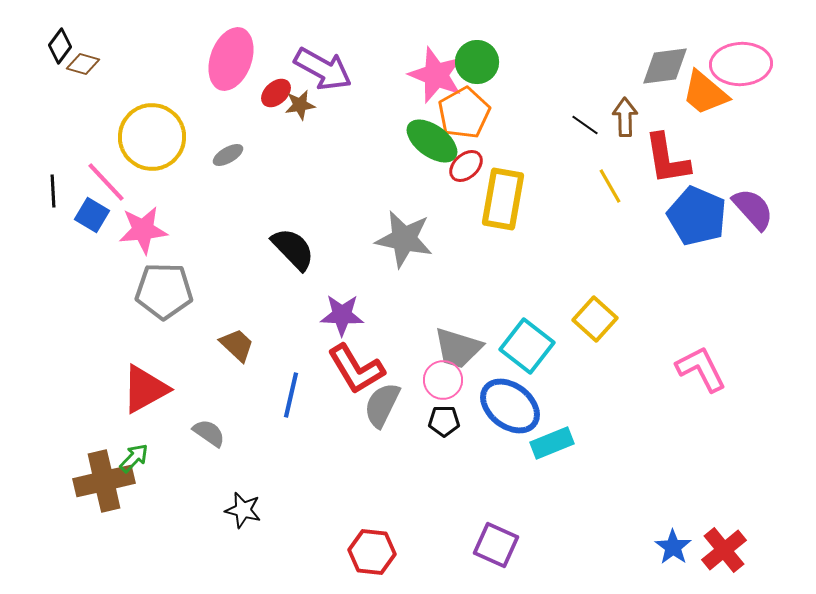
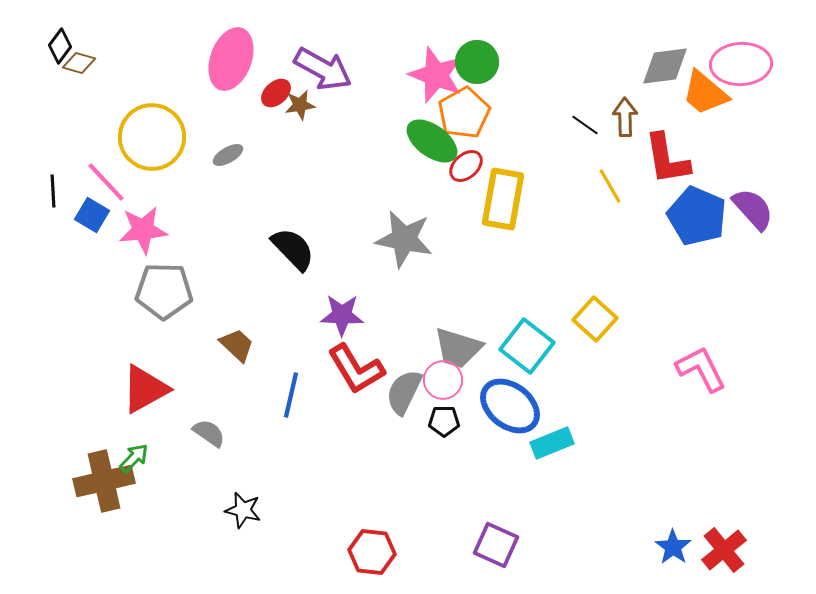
brown diamond at (83, 64): moved 4 px left, 1 px up
gray semicircle at (382, 405): moved 22 px right, 13 px up
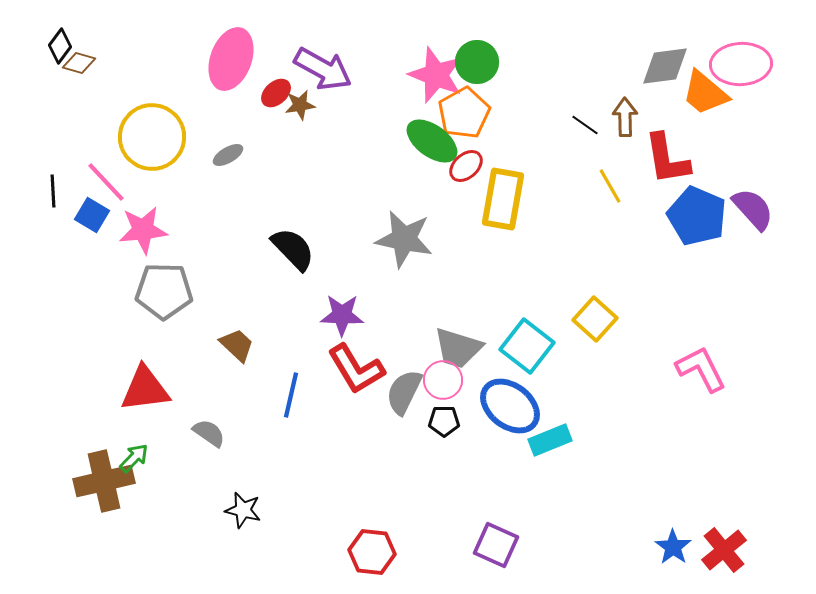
red triangle at (145, 389): rotated 22 degrees clockwise
cyan rectangle at (552, 443): moved 2 px left, 3 px up
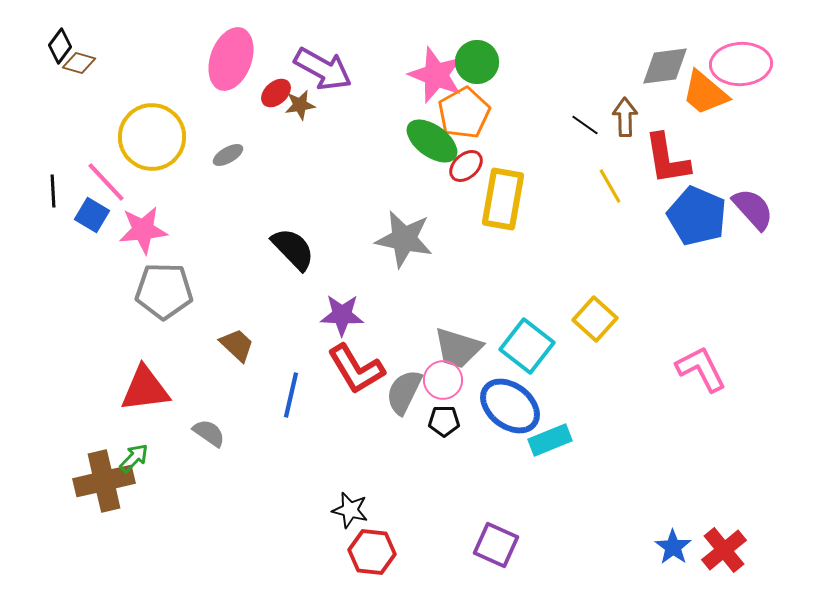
black star at (243, 510): moved 107 px right
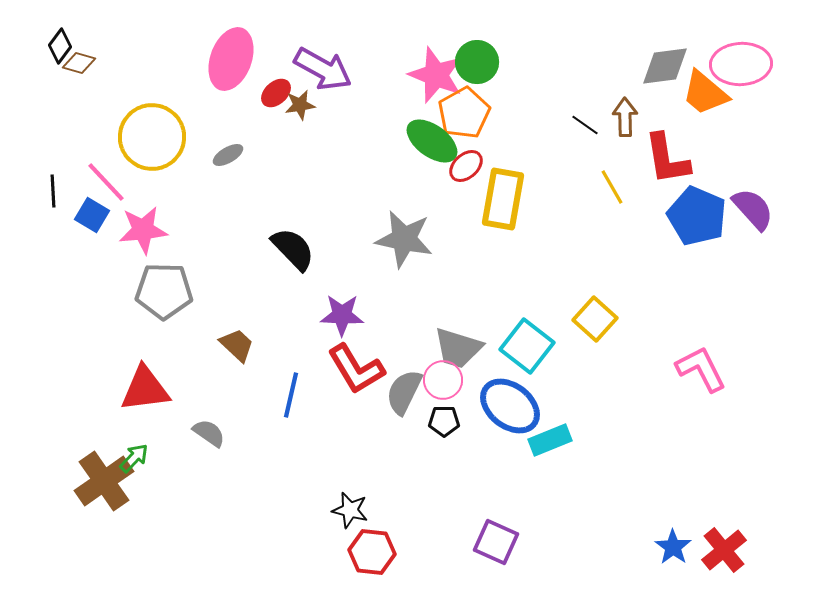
yellow line at (610, 186): moved 2 px right, 1 px down
brown cross at (104, 481): rotated 22 degrees counterclockwise
purple square at (496, 545): moved 3 px up
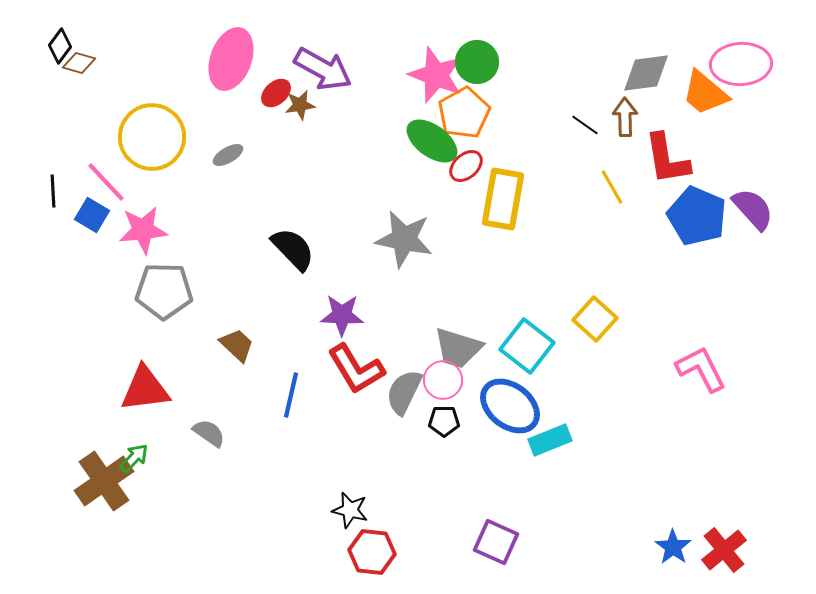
gray diamond at (665, 66): moved 19 px left, 7 px down
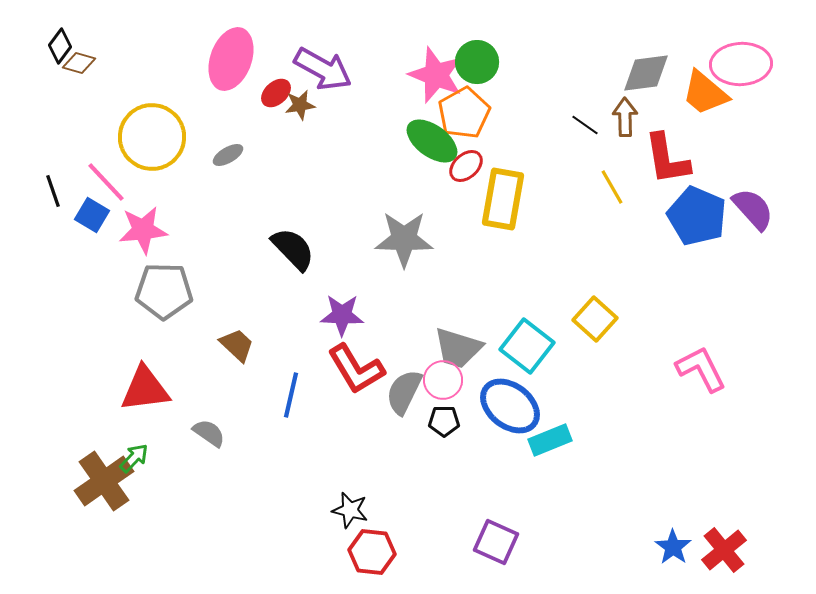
black line at (53, 191): rotated 16 degrees counterclockwise
gray star at (404, 239): rotated 10 degrees counterclockwise
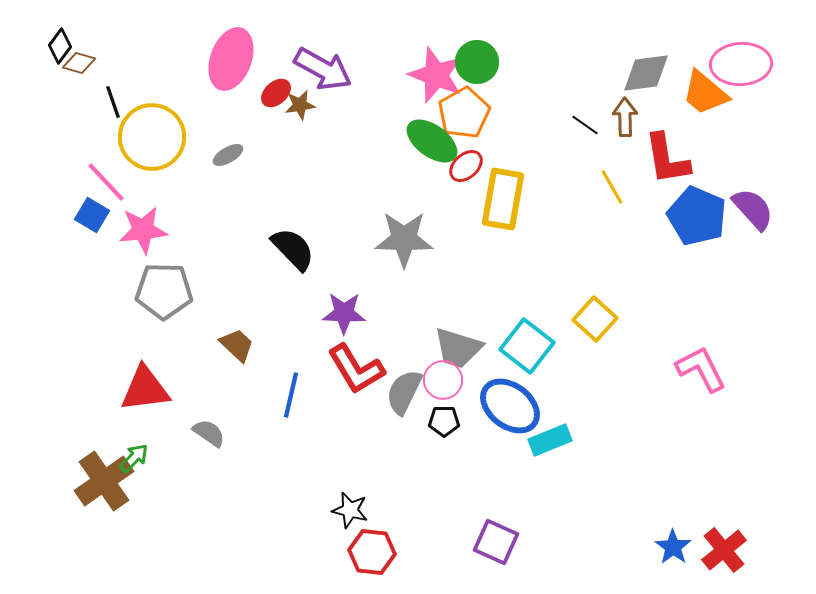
black line at (53, 191): moved 60 px right, 89 px up
purple star at (342, 315): moved 2 px right, 2 px up
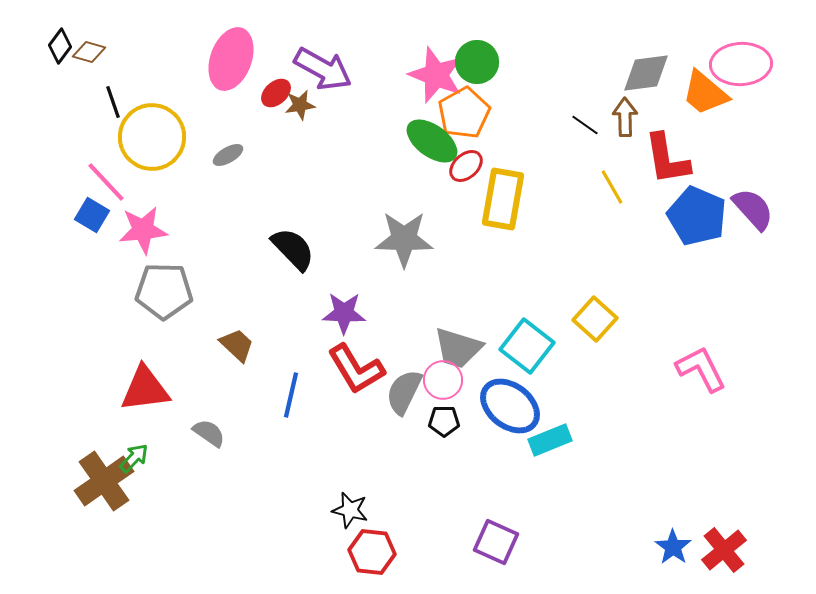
brown diamond at (79, 63): moved 10 px right, 11 px up
